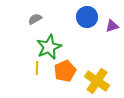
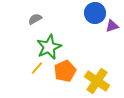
blue circle: moved 8 px right, 4 px up
yellow line: rotated 40 degrees clockwise
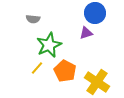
gray semicircle: moved 2 px left; rotated 144 degrees counterclockwise
purple triangle: moved 26 px left, 7 px down
green star: moved 2 px up
orange pentagon: rotated 20 degrees counterclockwise
yellow cross: moved 1 px down
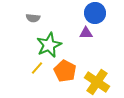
gray semicircle: moved 1 px up
purple triangle: rotated 16 degrees clockwise
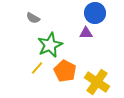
gray semicircle: rotated 24 degrees clockwise
green star: moved 1 px right
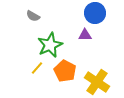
gray semicircle: moved 2 px up
purple triangle: moved 1 px left, 2 px down
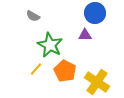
green star: rotated 20 degrees counterclockwise
yellow line: moved 1 px left, 1 px down
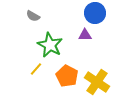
orange pentagon: moved 2 px right, 5 px down
